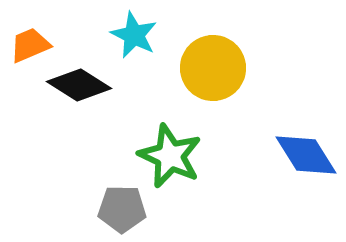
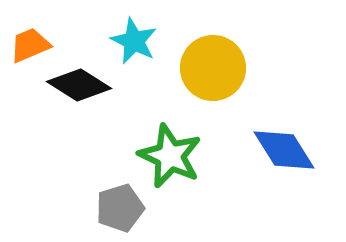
cyan star: moved 6 px down
blue diamond: moved 22 px left, 5 px up
gray pentagon: moved 2 px left, 1 px up; rotated 18 degrees counterclockwise
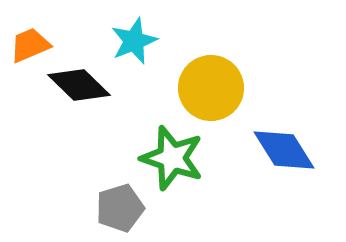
cyan star: rotated 24 degrees clockwise
yellow circle: moved 2 px left, 20 px down
black diamond: rotated 12 degrees clockwise
green star: moved 2 px right, 2 px down; rotated 6 degrees counterclockwise
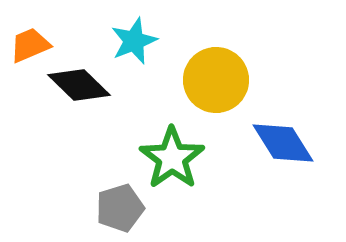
yellow circle: moved 5 px right, 8 px up
blue diamond: moved 1 px left, 7 px up
green star: rotated 18 degrees clockwise
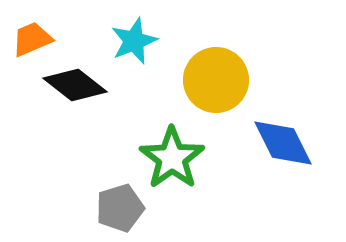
orange trapezoid: moved 2 px right, 6 px up
black diamond: moved 4 px left; rotated 6 degrees counterclockwise
blue diamond: rotated 6 degrees clockwise
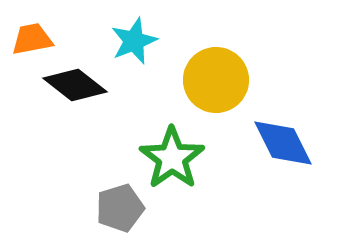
orange trapezoid: rotated 12 degrees clockwise
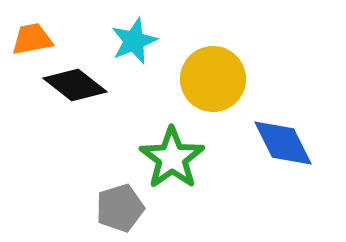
yellow circle: moved 3 px left, 1 px up
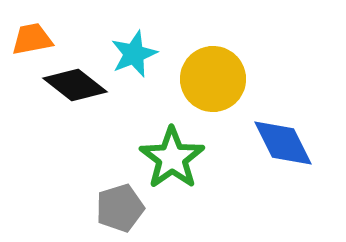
cyan star: moved 13 px down
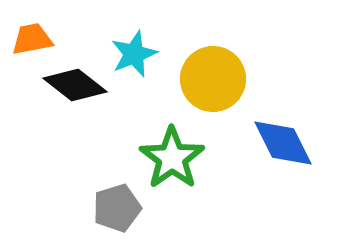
gray pentagon: moved 3 px left
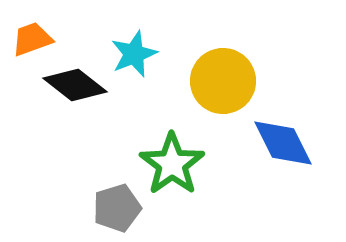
orange trapezoid: rotated 9 degrees counterclockwise
yellow circle: moved 10 px right, 2 px down
green star: moved 6 px down
